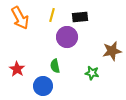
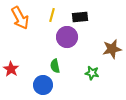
brown star: moved 2 px up
red star: moved 6 px left
blue circle: moved 1 px up
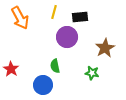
yellow line: moved 2 px right, 3 px up
brown star: moved 7 px left, 1 px up; rotated 18 degrees counterclockwise
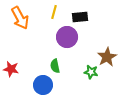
brown star: moved 2 px right, 9 px down
red star: rotated 21 degrees counterclockwise
green star: moved 1 px left, 1 px up
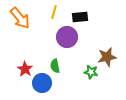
orange arrow: rotated 10 degrees counterclockwise
brown star: rotated 18 degrees clockwise
red star: moved 14 px right; rotated 21 degrees clockwise
blue circle: moved 1 px left, 2 px up
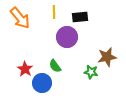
yellow line: rotated 16 degrees counterclockwise
green semicircle: rotated 24 degrees counterclockwise
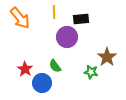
black rectangle: moved 1 px right, 2 px down
brown star: rotated 24 degrees counterclockwise
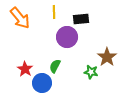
green semicircle: rotated 64 degrees clockwise
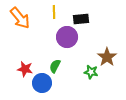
red star: rotated 21 degrees counterclockwise
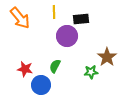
purple circle: moved 1 px up
green star: rotated 16 degrees counterclockwise
blue circle: moved 1 px left, 2 px down
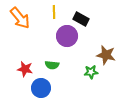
black rectangle: rotated 35 degrees clockwise
brown star: moved 1 px left, 2 px up; rotated 24 degrees counterclockwise
green semicircle: moved 3 px left, 1 px up; rotated 112 degrees counterclockwise
blue circle: moved 3 px down
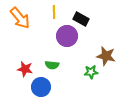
brown star: moved 1 px down
blue circle: moved 1 px up
